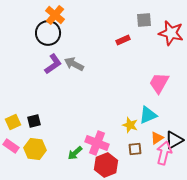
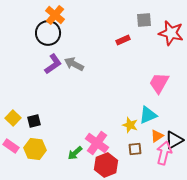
yellow square: moved 4 px up; rotated 21 degrees counterclockwise
orange triangle: moved 2 px up
pink cross: rotated 15 degrees clockwise
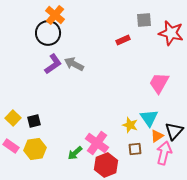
cyan triangle: moved 1 px right, 3 px down; rotated 42 degrees counterclockwise
black triangle: moved 9 px up; rotated 18 degrees counterclockwise
yellow hexagon: rotated 15 degrees counterclockwise
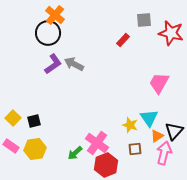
red rectangle: rotated 24 degrees counterclockwise
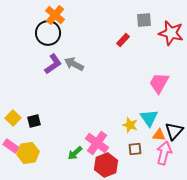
orange triangle: moved 2 px right, 1 px up; rotated 40 degrees clockwise
yellow hexagon: moved 7 px left, 4 px down
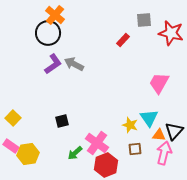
black square: moved 28 px right
yellow hexagon: moved 1 px down
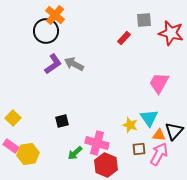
black circle: moved 2 px left, 2 px up
red rectangle: moved 1 px right, 2 px up
pink cross: rotated 20 degrees counterclockwise
brown square: moved 4 px right
pink arrow: moved 5 px left, 1 px down; rotated 15 degrees clockwise
red hexagon: rotated 15 degrees counterclockwise
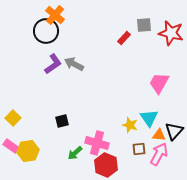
gray square: moved 5 px down
yellow hexagon: moved 3 px up
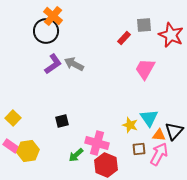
orange cross: moved 2 px left, 1 px down
red star: moved 2 px down; rotated 10 degrees clockwise
pink trapezoid: moved 14 px left, 14 px up
green arrow: moved 1 px right, 2 px down
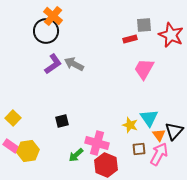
red rectangle: moved 6 px right, 1 px down; rotated 32 degrees clockwise
pink trapezoid: moved 1 px left
orange triangle: rotated 48 degrees clockwise
